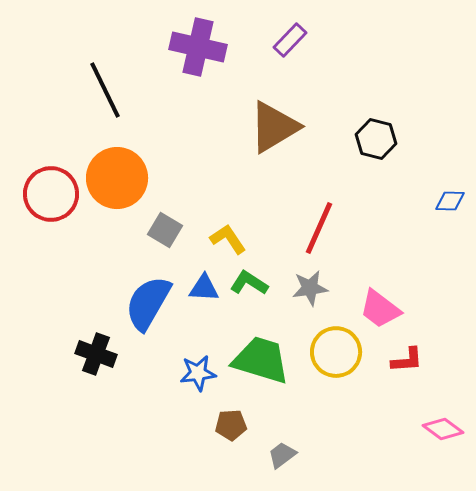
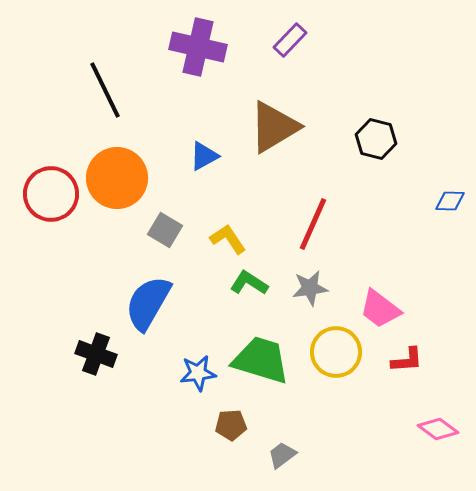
red line: moved 6 px left, 4 px up
blue triangle: moved 132 px up; rotated 32 degrees counterclockwise
pink diamond: moved 5 px left
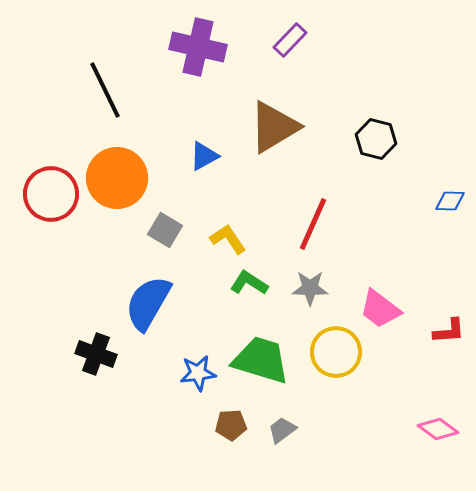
gray star: rotated 9 degrees clockwise
red L-shape: moved 42 px right, 29 px up
gray trapezoid: moved 25 px up
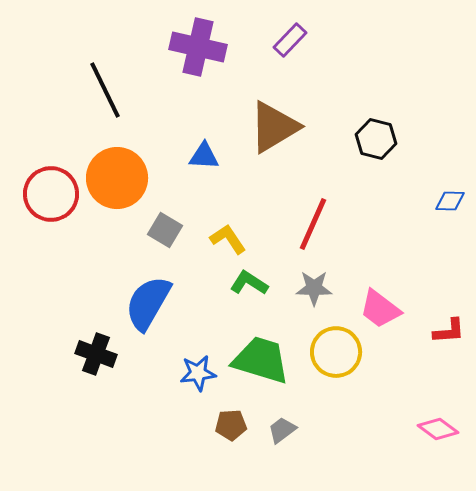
blue triangle: rotated 32 degrees clockwise
gray star: moved 4 px right
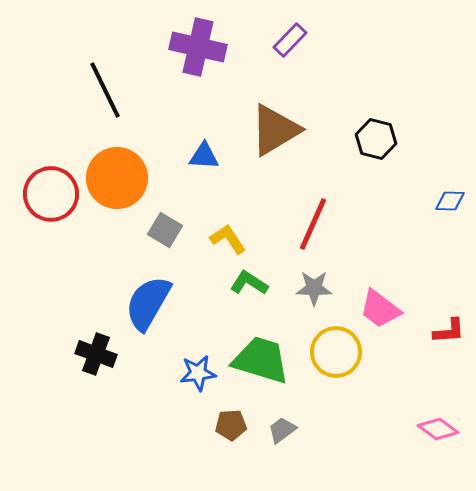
brown triangle: moved 1 px right, 3 px down
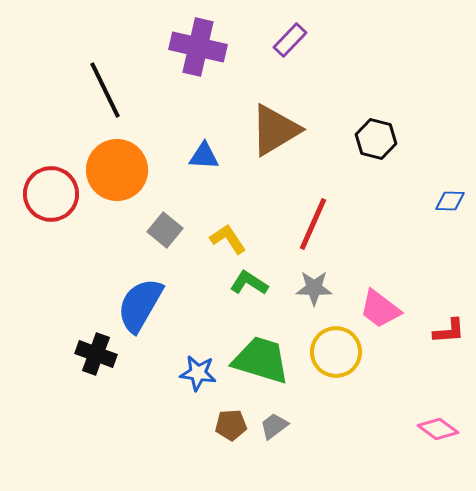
orange circle: moved 8 px up
gray square: rotated 8 degrees clockwise
blue semicircle: moved 8 px left, 2 px down
blue star: rotated 15 degrees clockwise
gray trapezoid: moved 8 px left, 4 px up
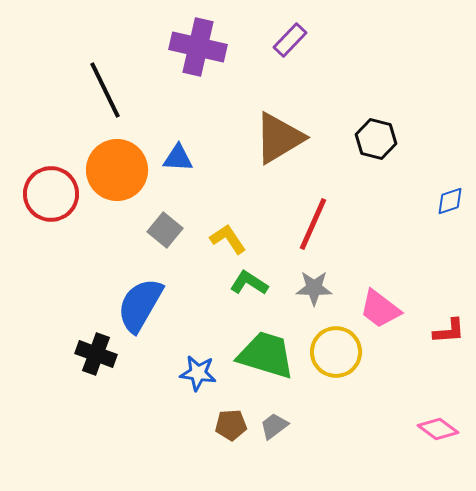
brown triangle: moved 4 px right, 8 px down
blue triangle: moved 26 px left, 2 px down
blue diamond: rotated 20 degrees counterclockwise
green trapezoid: moved 5 px right, 5 px up
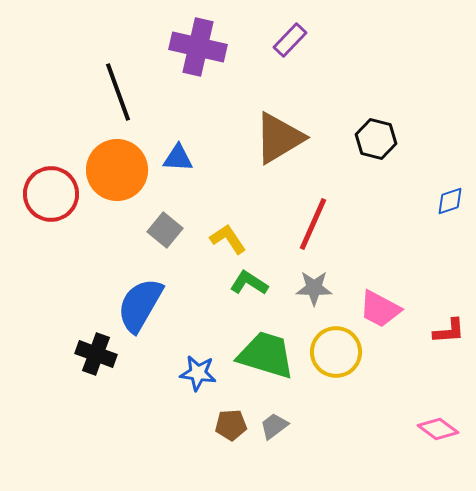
black line: moved 13 px right, 2 px down; rotated 6 degrees clockwise
pink trapezoid: rotated 9 degrees counterclockwise
